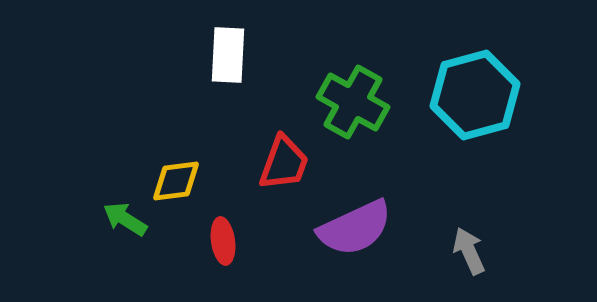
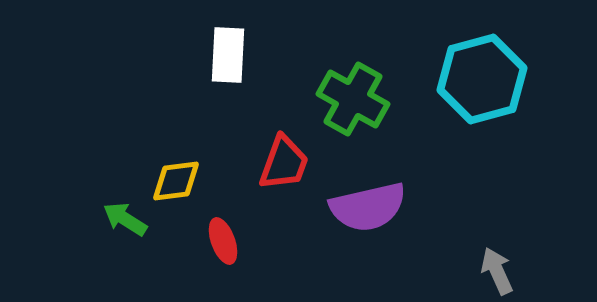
cyan hexagon: moved 7 px right, 16 px up
green cross: moved 3 px up
purple semicircle: moved 13 px right, 21 px up; rotated 12 degrees clockwise
red ellipse: rotated 12 degrees counterclockwise
gray arrow: moved 28 px right, 20 px down
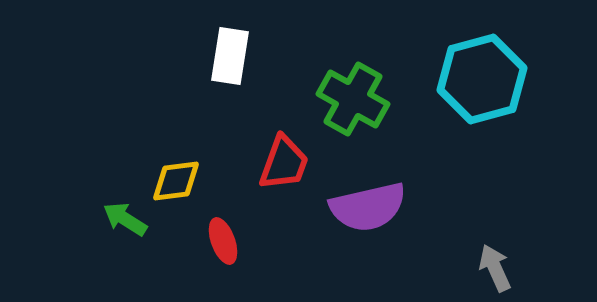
white rectangle: moved 2 px right, 1 px down; rotated 6 degrees clockwise
gray arrow: moved 2 px left, 3 px up
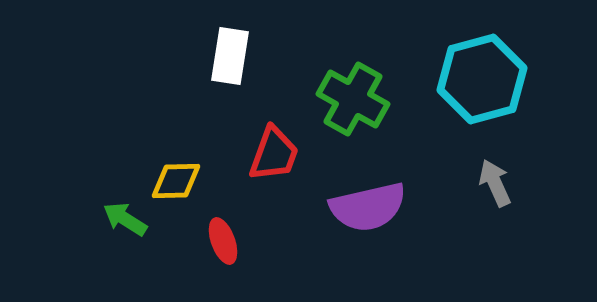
red trapezoid: moved 10 px left, 9 px up
yellow diamond: rotated 6 degrees clockwise
gray arrow: moved 85 px up
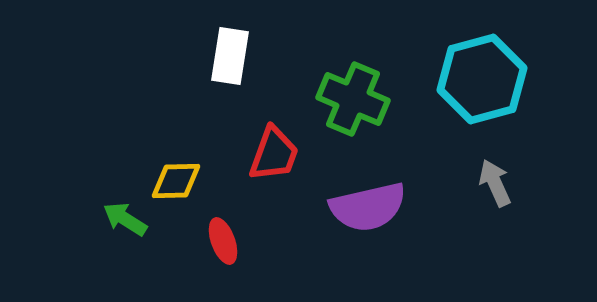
green cross: rotated 6 degrees counterclockwise
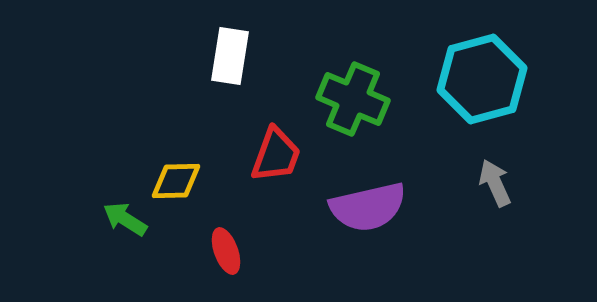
red trapezoid: moved 2 px right, 1 px down
red ellipse: moved 3 px right, 10 px down
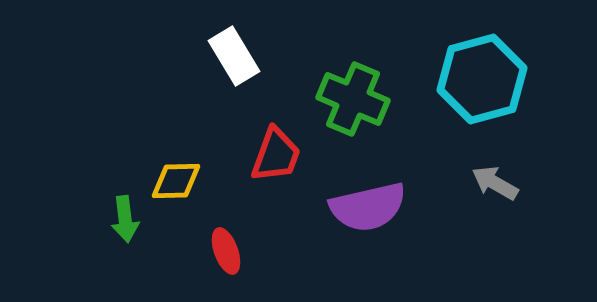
white rectangle: moved 4 px right; rotated 40 degrees counterclockwise
gray arrow: rotated 36 degrees counterclockwise
green arrow: rotated 129 degrees counterclockwise
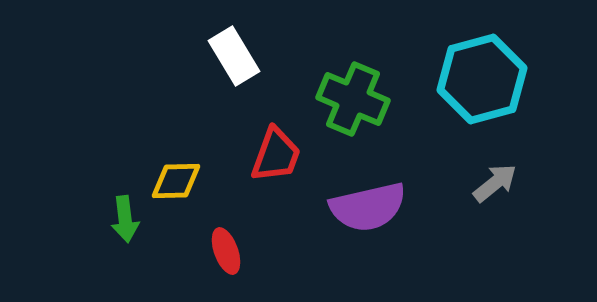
gray arrow: rotated 111 degrees clockwise
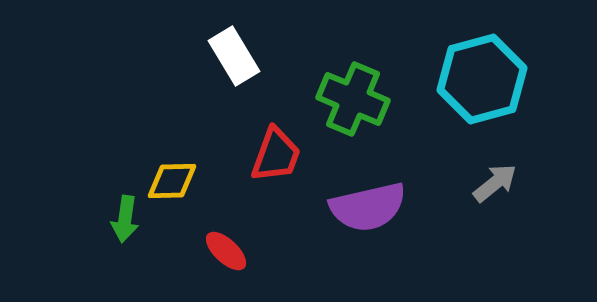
yellow diamond: moved 4 px left
green arrow: rotated 15 degrees clockwise
red ellipse: rotated 27 degrees counterclockwise
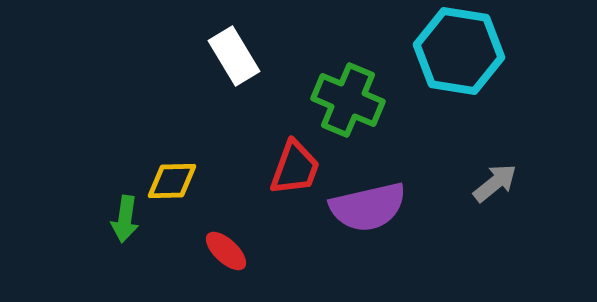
cyan hexagon: moved 23 px left, 28 px up; rotated 24 degrees clockwise
green cross: moved 5 px left, 1 px down
red trapezoid: moved 19 px right, 13 px down
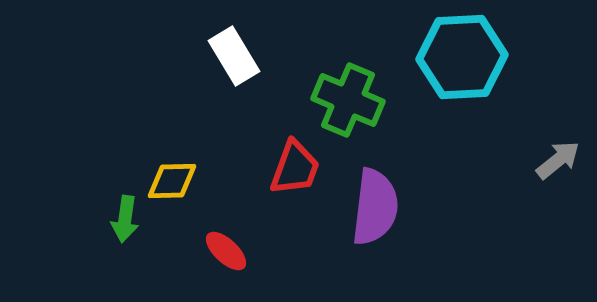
cyan hexagon: moved 3 px right, 6 px down; rotated 12 degrees counterclockwise
gray arrow: moved 63 px right, 23 px up
purple semicircle: moved 7 px right; rotated 70 degrees counterclockwise
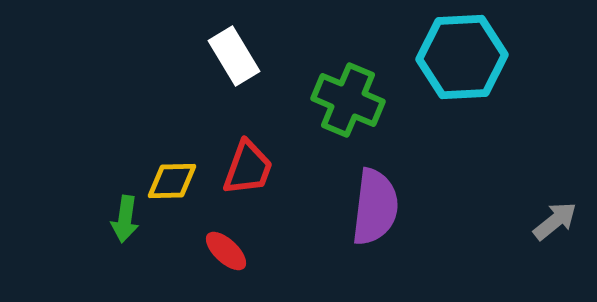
gray arrow: moved 3 px left, 61 px down
red trapezoid: moved 47 px left
